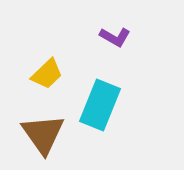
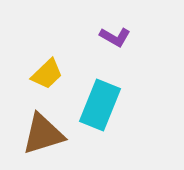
brown triangle: rotated 48 degrees clockwise
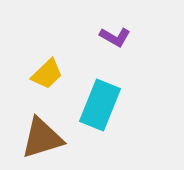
brown triangle: moved 1 px left, 4 px down
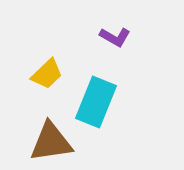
cyan rectangle: moved 4 px left, 3 px up
brown triangle: moved 9 px right, 4 px down; rotated 9 degrees clockwise
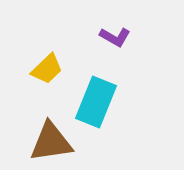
yellow trapezoid: moved 5 px up
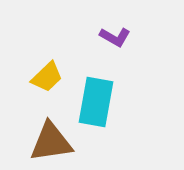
yellow trapezoid: moved 8 px down
cyan rectangle: rotated 12 degrees counterclockwise
